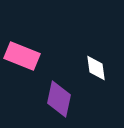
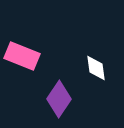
purple diamond: rotated 21 degrees clockwise
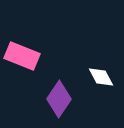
white diamond: moved 5 px right, 9 px down; rotated 20 degrees counterclockwise
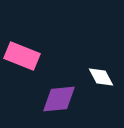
purple diamond: rotated 51 degrees clockwise
